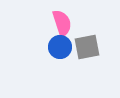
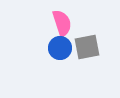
blue circle: moved 1 px down
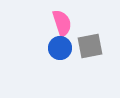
gray square: moved 3 px right, 1 px up
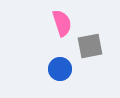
blue circle: moved 21 px down
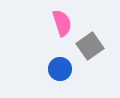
gray square: rotated 24 degrees counterclockwise
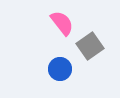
pink semicircle: rotated 20 degrees counterclockwise
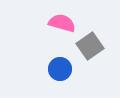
pink semicircle: rotated 36 degrees counterclockwise
